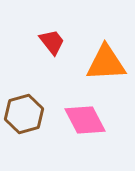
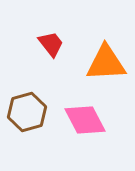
red trapezoid: moved 1 px left, 2 px down
brown hexagon: moved 3 px right, 2 px up
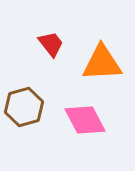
orange triangle: moved 4 px left
brown hexagon: moved 3 px left, 5 px up
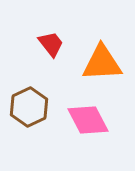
brown hexagon: moved 5 px right; rotated 9 degrees counterclockwise
pink diamond: moved 3 px right
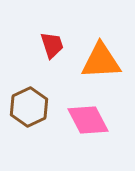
red trapezoid: moved 1 px right, 1 px down; rotated 20 degrees clockwise
orange triangle: moved 1 px left, 2 px up
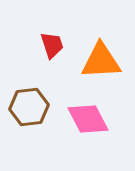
brown hexagon: rotated 18 degrees clockwise
pink diamond: moved 1 px up
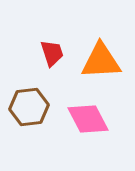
red trapezoid: moved 8 px down
